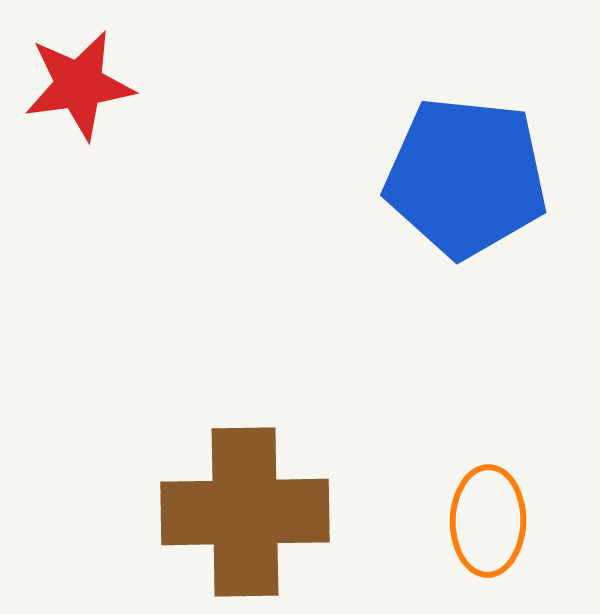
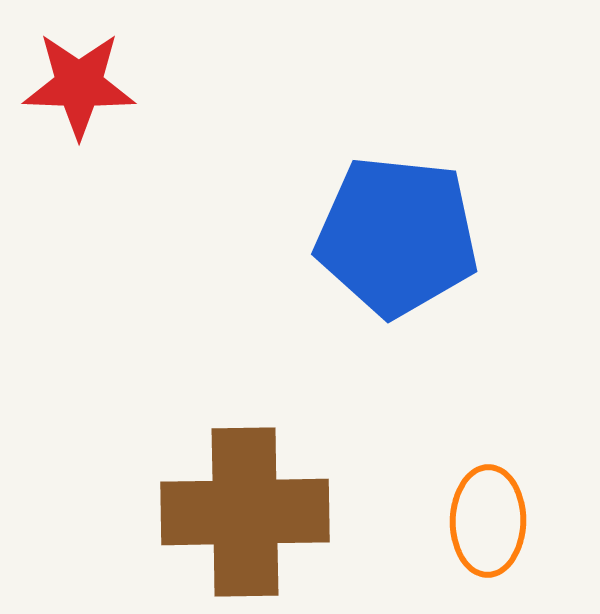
red star: rotated 10 degrees clockwise
blue pentagon: moved 69 px left, 59 px down
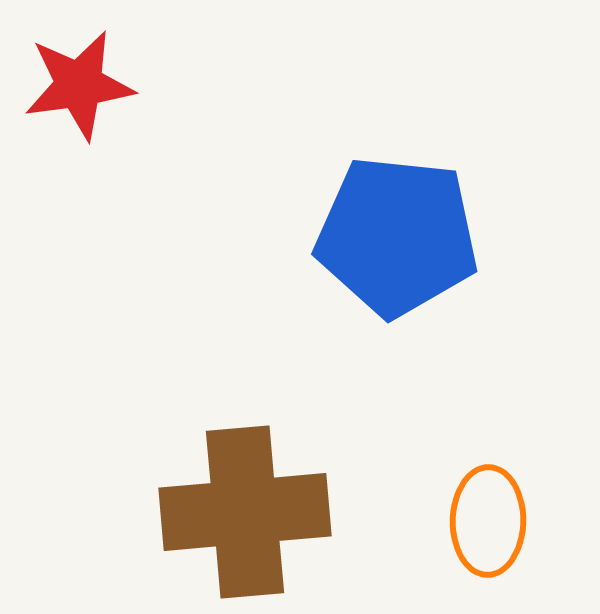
red star: rotated 10 degrees counterclockwise
brown cross: rotated 4 degrees counterclockwise
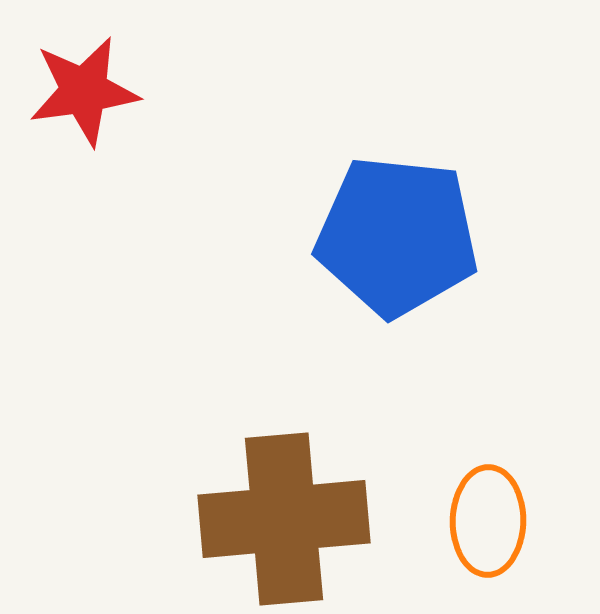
red star: moved 5 px right, 6 px down
brown cross: moved 39 px right, 7 px down
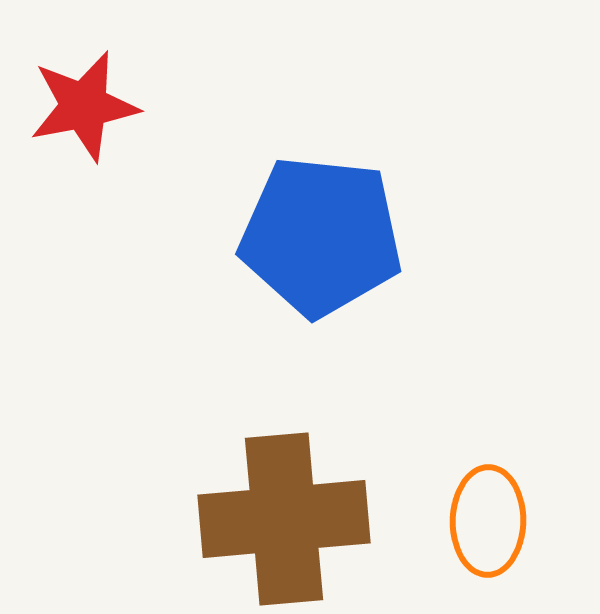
red star: moved 15 px down; rotated 3 degrees counterclockwise
blue pentagon: moved 76 px left
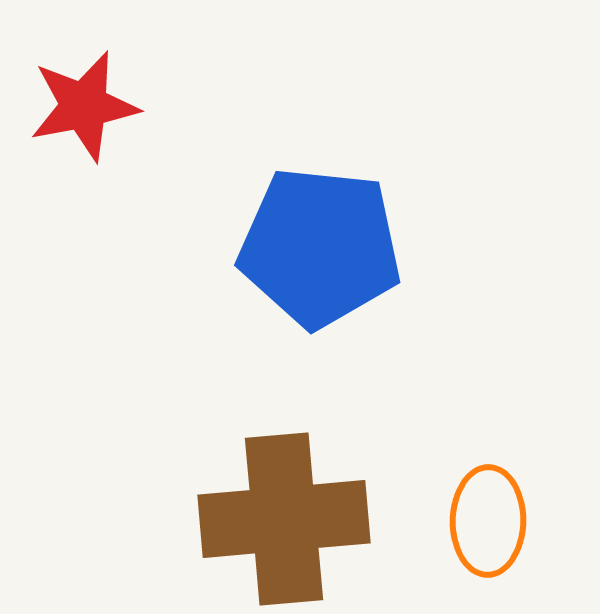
blue pentagon: moved 1 px left, 11 px down
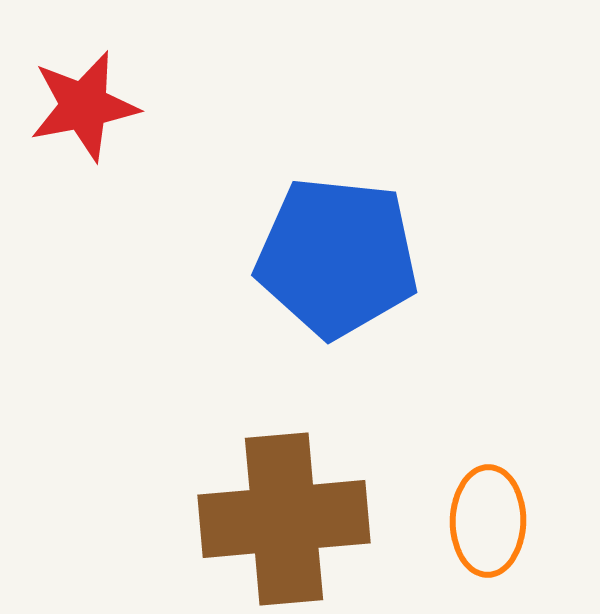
blue pentagon: moved 17 px right, 10 px down
